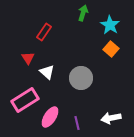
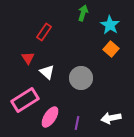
purple line: rotated 24 degrees clockwise
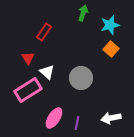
cyan star: rotated 24 degrees clockwise
pink rectangle: moved 3 px right, 10 px up
pink ellipse: moved 4 px right, 1 px down
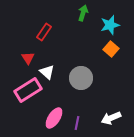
white arrow: rotated 12 degrees counterclockwise
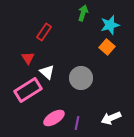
orange square: moved 4 px left, 2 px up
pink ellipse: rotated 25 degrees clockwise
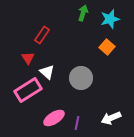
cyan star: moved 6 px up
red rectangle: moved 2 px left, 3 px down
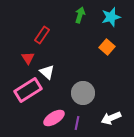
green arrow: moved 3 px left, 2 px down
cyan star: moved 1 px right, 2 px up
gray circle: moved 2 px right, 15 px down
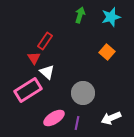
red rectangle: moved 3 px right, 6 px down
orange square: moved 5 px down
red triangle: moved 6 px right
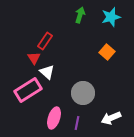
pink ellipse: rotated 40 degrees counterclockwise
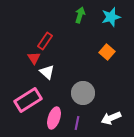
pink rectangle: moved 10 px down
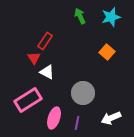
green arrow: moved 1 px down; rotated 42 degrees counterclockwise
white triangle: rotated 14 degrees counterclockwise
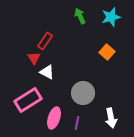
white arrow: rotated 78 degrees counterclockwise
